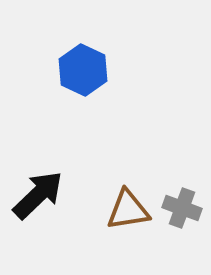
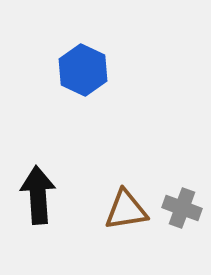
black arrow: rotated 50 degrees counterclockwise
brown triangle: moved 2 px left
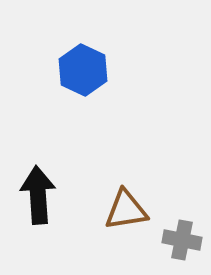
gray cross: moved 32 px down; rotated 9 degrees counterclockwise
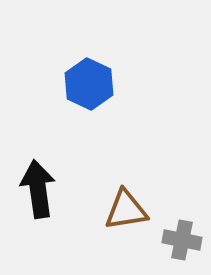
blue hexagon: moved 6 px right, 14 px down
black arrow: moved 6 px up; rotated 4 degrees counterclockwise
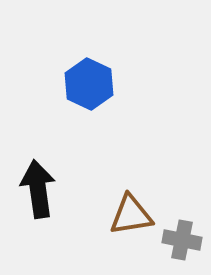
brown triangle: moved 5 px right, 5 px down
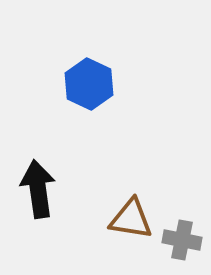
brown triangle: moved 4 px down; rotated 18 degrees clockwise
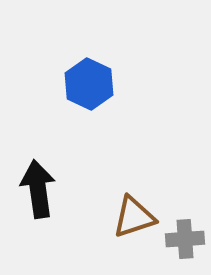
brown triangle: moved 3 px right, 2 px up; rotated 27 degrees counterclockwise
gray cross: moved 3 px right, 1 px up; rotated 15 degrees counterclockwise
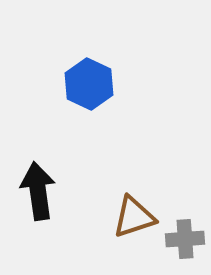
black arrow: moved 2 px down
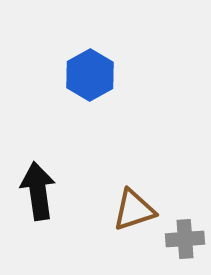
blue hexagon: moved 1 px right, 9 px up; rotated 6 degrees clockwise
brown triangle: moved 7 px up
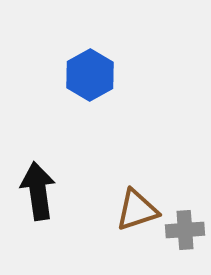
brown triangle: moved 3 px right
gray cross: moved 9 px up
